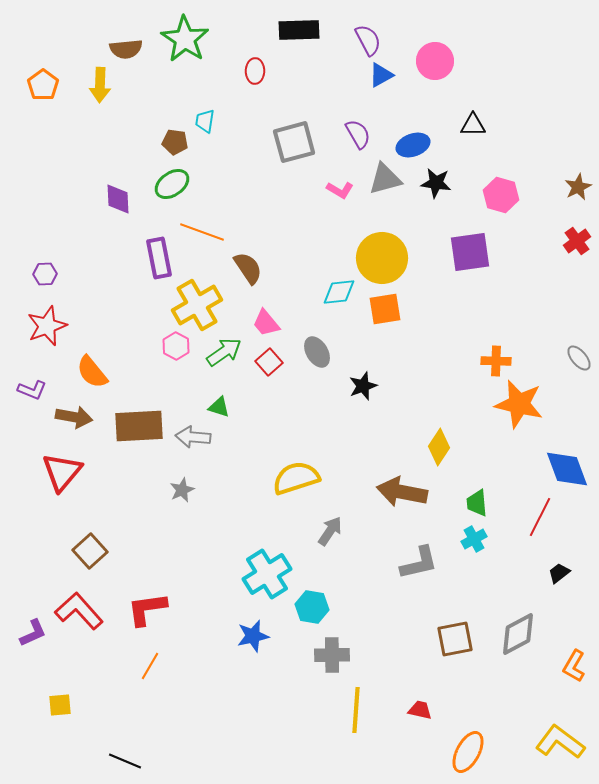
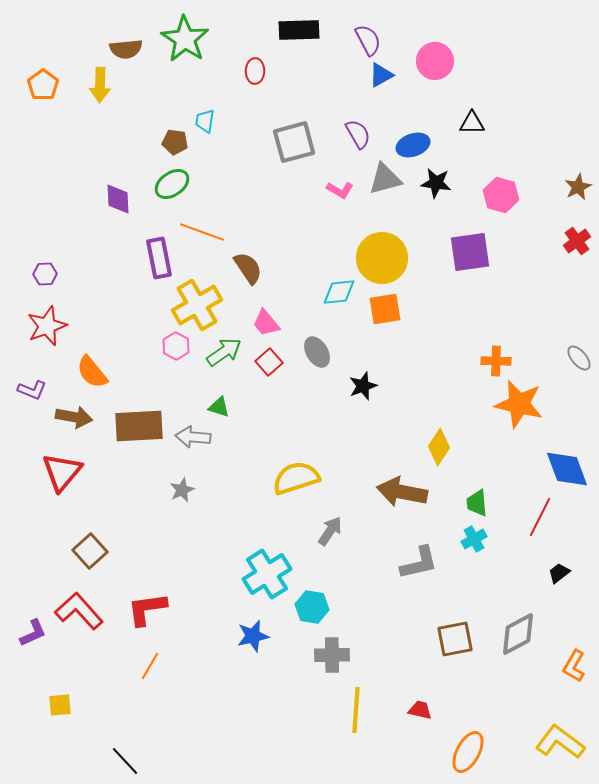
black triangle at (473, 125): moved 1 px left, 2 px up
black line at (125, 761): rotated 24 degrees clockwise
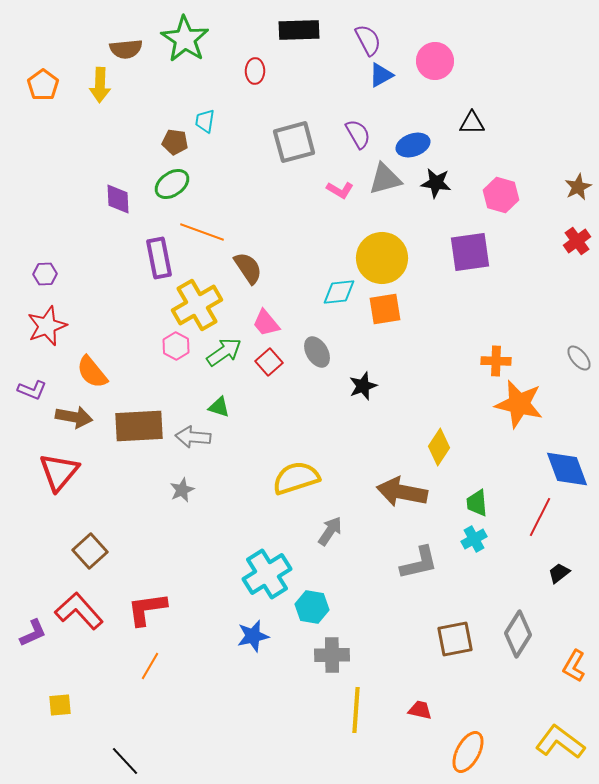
red triangle at (62, 472): moved 3 px left
gray diamond at (518, 634): rotated 30 degrees counterclockwise
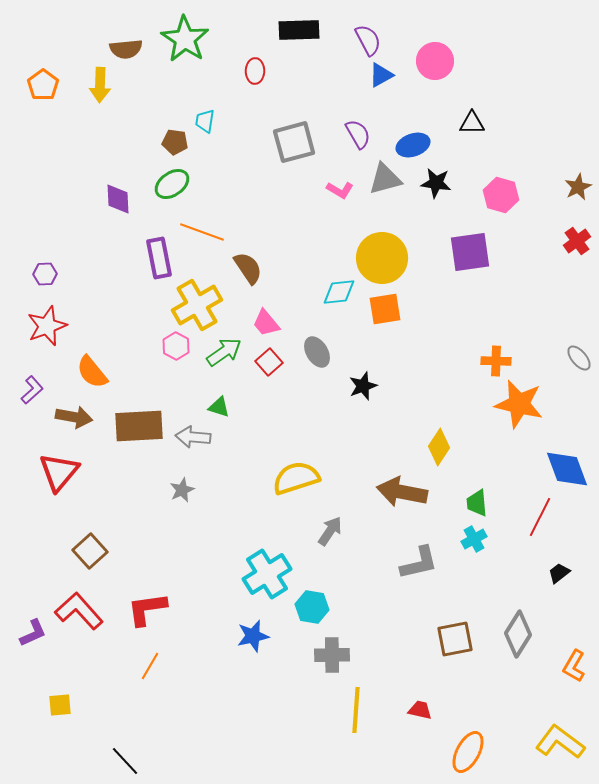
purple L-shape at (32, 390): rotated 64 degrees counterclockwise
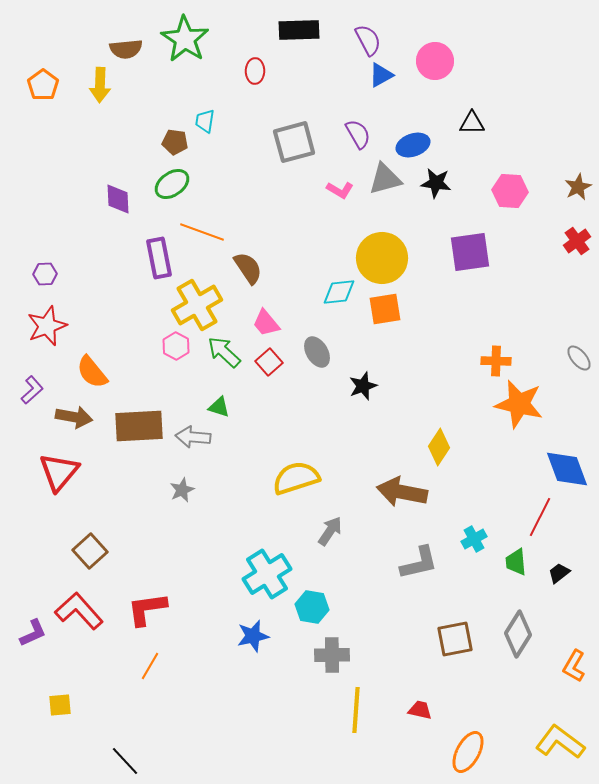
pink hexagon at (501, 195): moved 9 px right, 4 px up; rotated 12 degrees counterclockwise
green arrow at (224, 352): rotated 102 degrees counterclockwise
green trapezoid at (477, 503): moved 39 px right, 59 px down
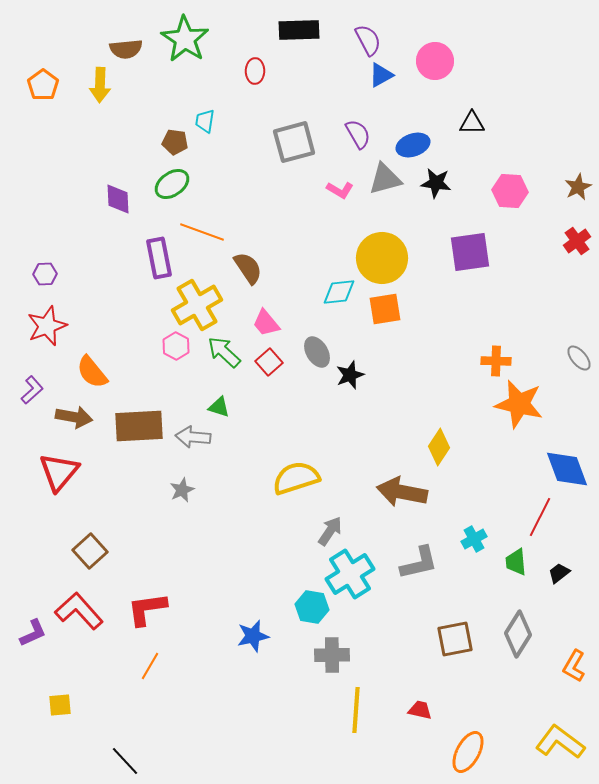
black star at (363, 386): moved 13 px left, 11 px up
cyan cross at (267, 574): moved 83 px right
